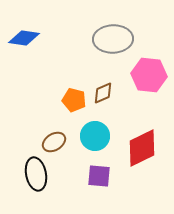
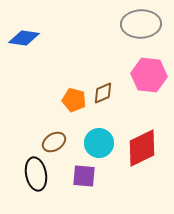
gray ellipse: moved 28 px right, 15 px up
cyan circle: moved 4 px right, 7 px down
purple square: moved 15 px left
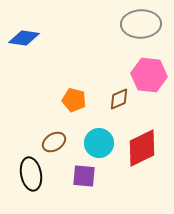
brown diamond: moved 16 px right, 6 px down
black ellipse: moved 5 px left
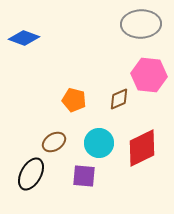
blue diamond: rotated 12 degrees clockwise
black ellipse: rotated 40 degrees clockwise
